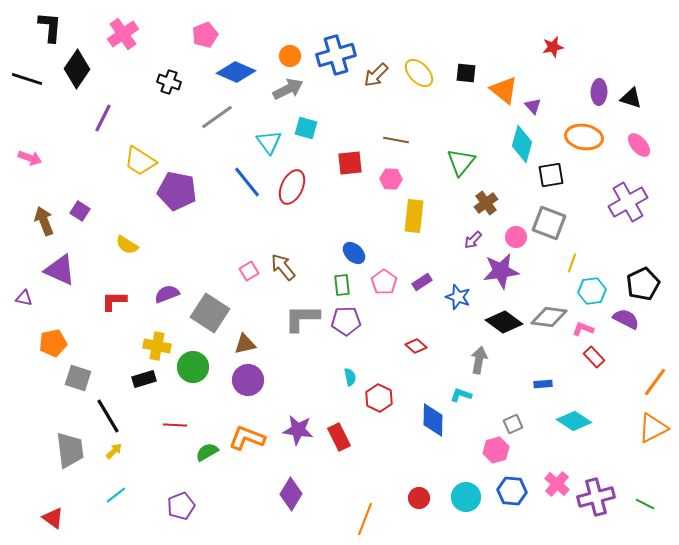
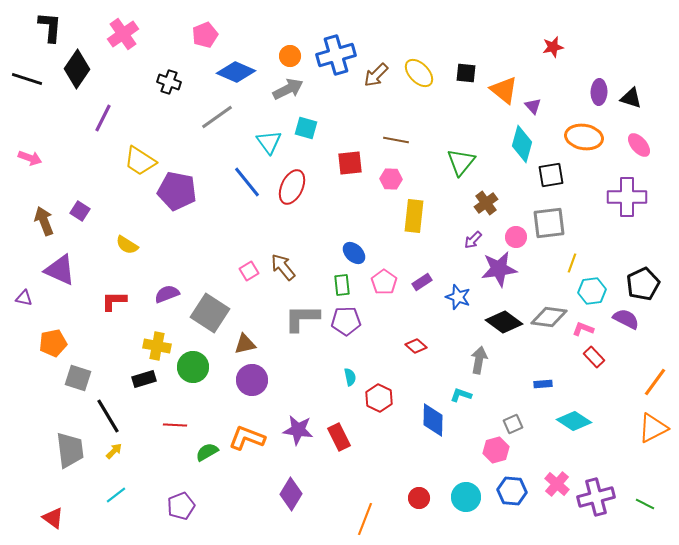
purple cross at (628, 202): moved 1 px left, 5 px up; rotated 30 degrees clockwise
gray square at (549, 223): rotated 28 degrees counterclockwise
purple star at (501, 271): moved 2 px left, 2 px up
purple circle at (248, 380): moved 4 px right
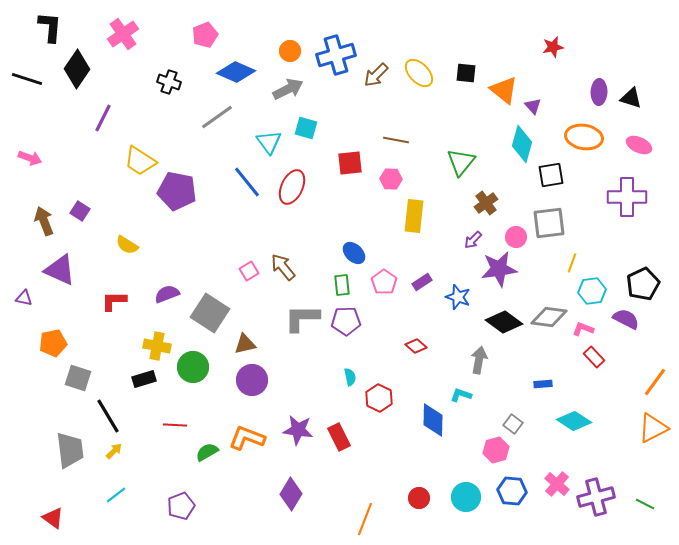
orange circle at (290, 56): moved 5 px up
pink ellipse at (639, 145): rotated 25 degrees counterclockwise
gray square at (513, 424): rotated 30 degrees counterclockwise
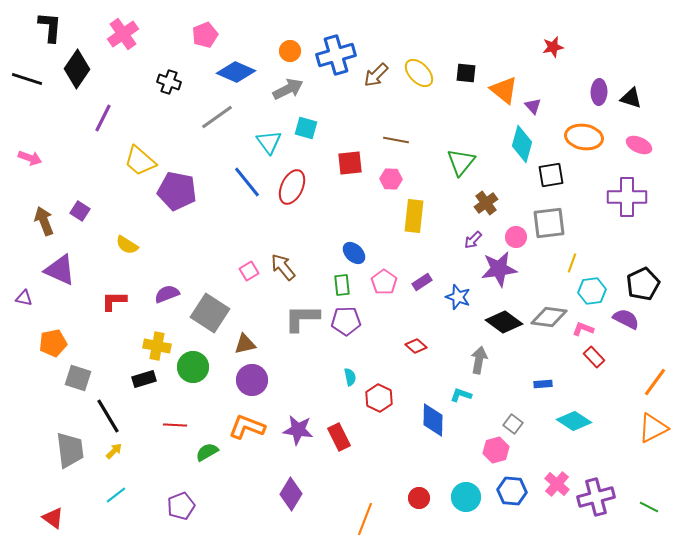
yellow trapezoid at (140, 161): rotated 8 degrees clockwise
orange L-shape at (247, 438): moved 11 px up
green line at (645, 504): moved 4 px right, 3 px down
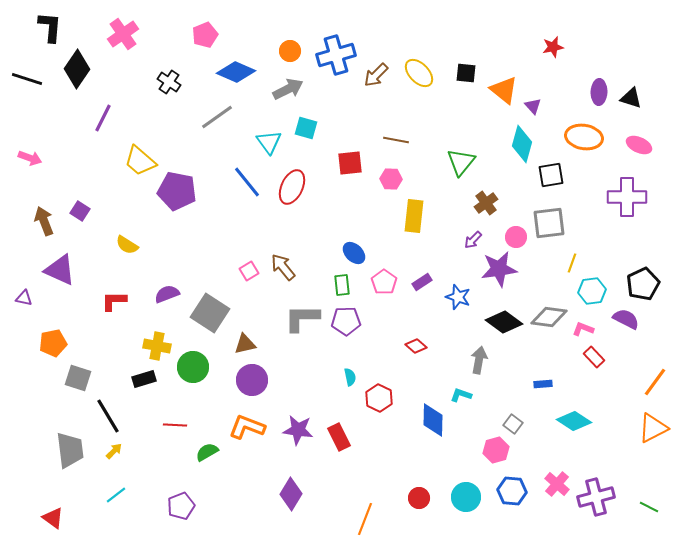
black cross at (169, 82): rotated 15 degrees clockwise
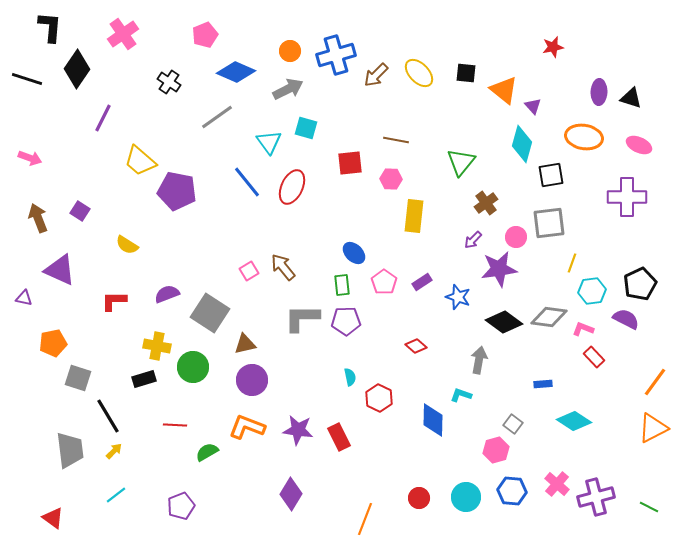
brown arrow at (44, 221): moved 6 px left, 3 px up
black pentagon at (643, 284): moved 3 px left
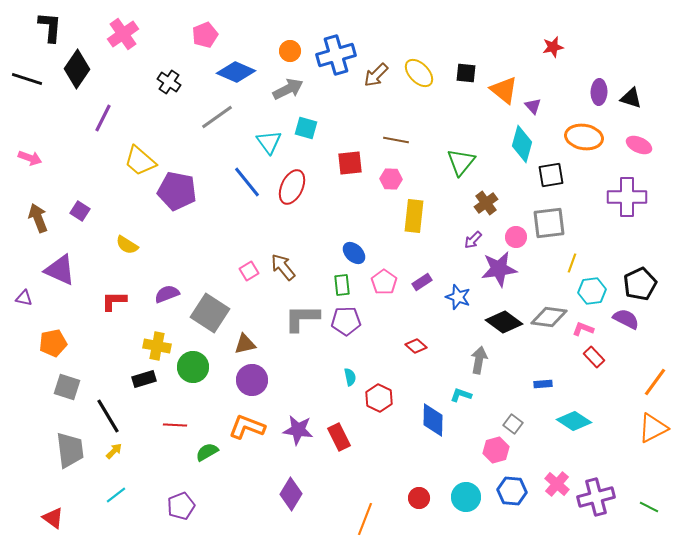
gray square at (78, 378): moved 11 px left, 9 px down
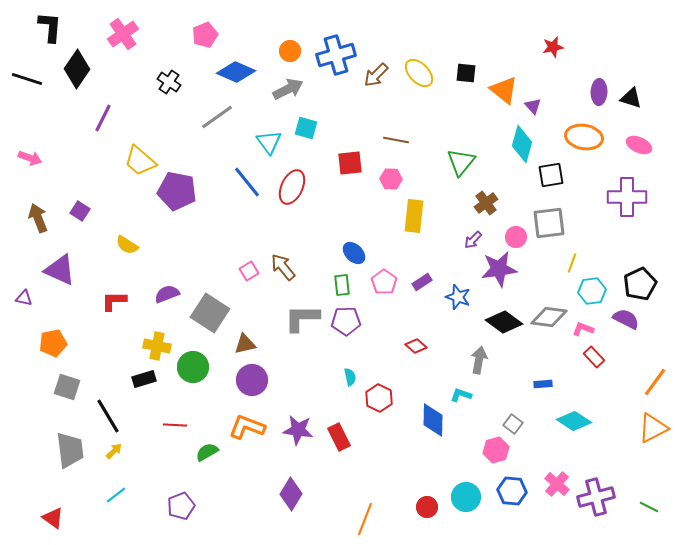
red circle at (419, 498): moved 8 px right, 9 px down
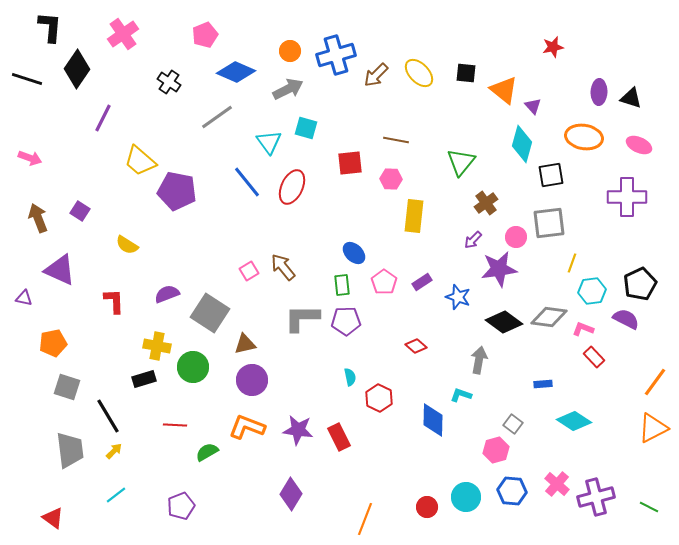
red L-shape at (114, 301): rotated 88 degrees clockwise
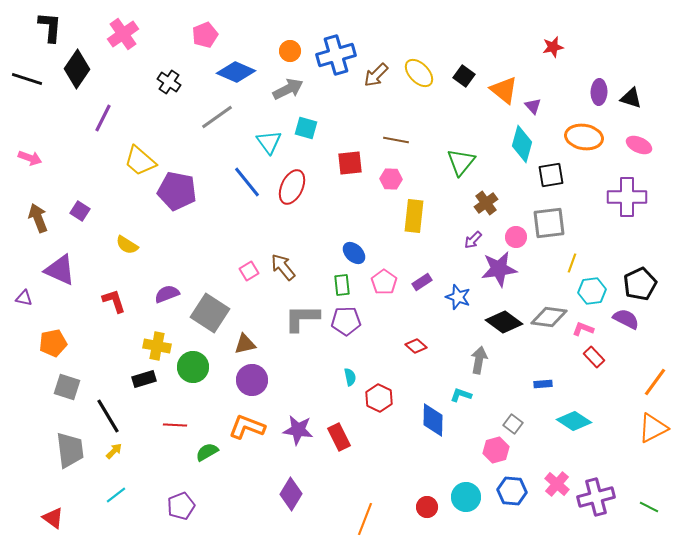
black square at (466, 73): moved 2 px left, 3 px down; rotated 30 degrees clockwise
red L-shape at (114, 301): rotated 16 degrees counterclockwise
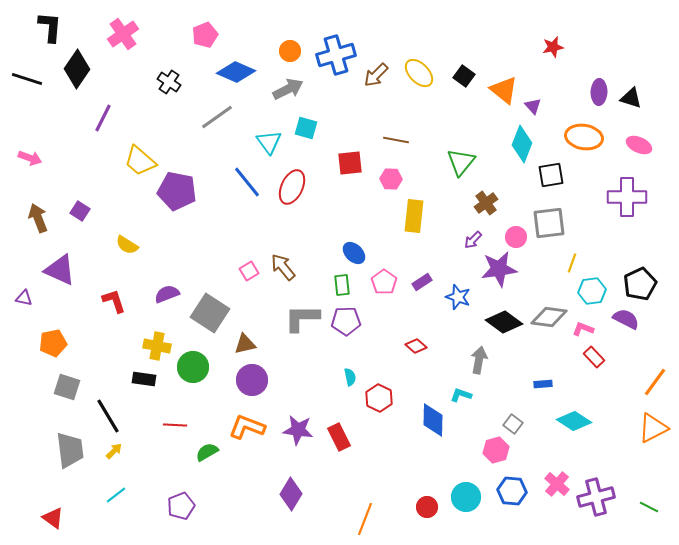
cyan diamond at (522, 144): rotated 6 degrees clockwise
black rectangle at (144, 379): rotated 25 degrees clockwise
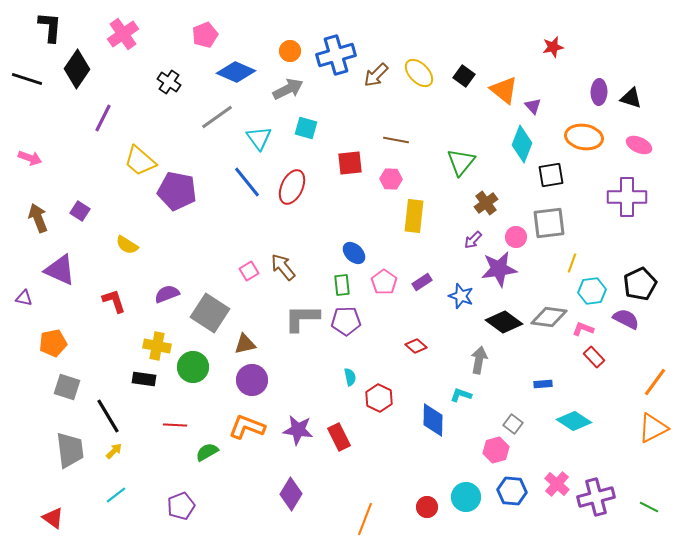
cyan triangle at (269, 142): moved 10 px left, 4 px up
blue star at (458, 297): moved 3 px right, 1 px up
